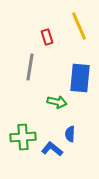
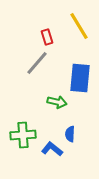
yellow line: rotated 8 degrees counterclockwise
gray line: moved 7 px right, 4 px up; rotated 32 degrees clockwise
green cross: moved 2 px up
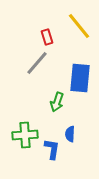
yellow line: rotated 8 degrees counterclockwise
green arrow: rotated 96 degrees clockwise
green cross: moved 2 px right
blue L-shape: rotated 60 degrees clockwise
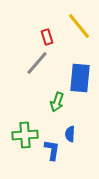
blue L-shape: moved 1 px down
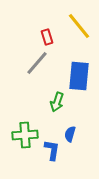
blue rectangle: moved 1 px left, 2 px up
blue semicircle: rotated 14 degrees clockwise
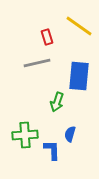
yellow line: rotated 16 degrees counterclockwise
gray line: rotated 36 degrees clockwise
blue L-shape: rotated 10 degrees counterclockwise
